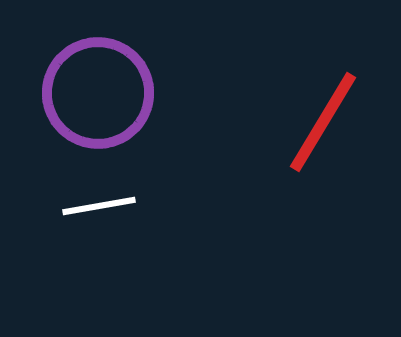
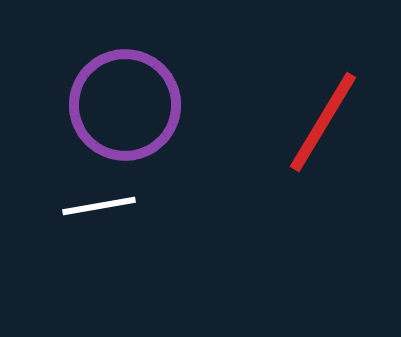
purple circle: moved 27 px right, 12 px down
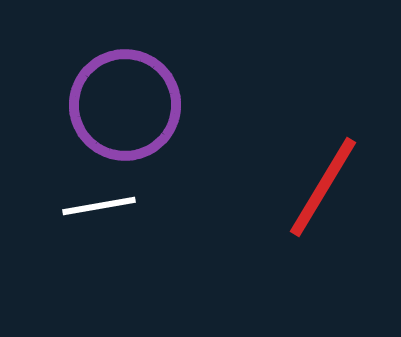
red line: moved 65 px down
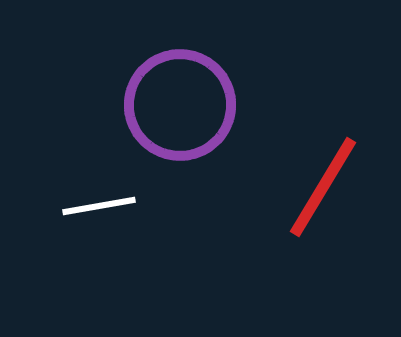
purple circle: moved 55 px right
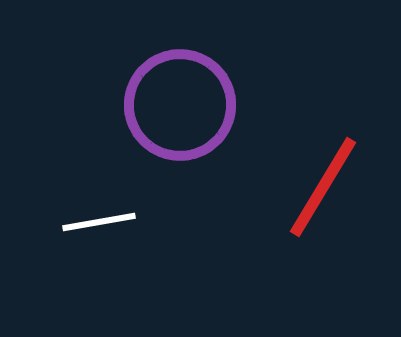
white line: moved 16 px down
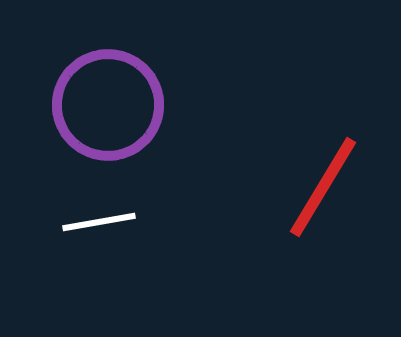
purple circle: moved 72 px left
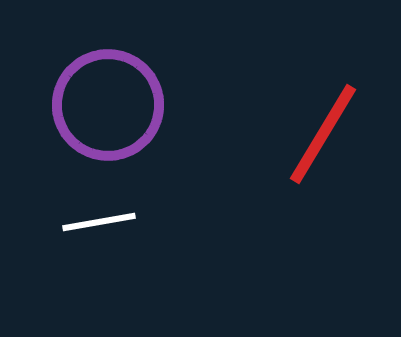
red line: moved 53 px up
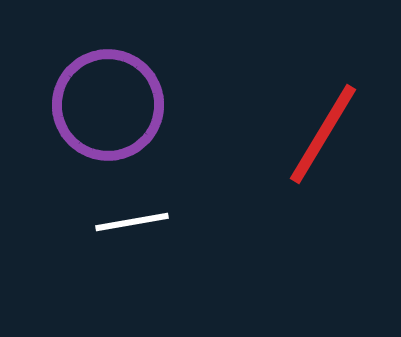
white line: moved 33 px right
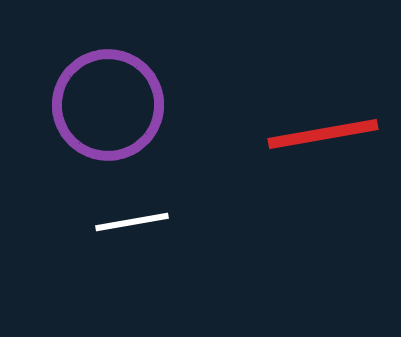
red line: rotated 49 degrees clockwise
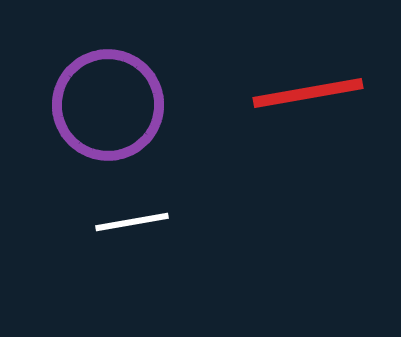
red line: moved 15 px left, 41 px up
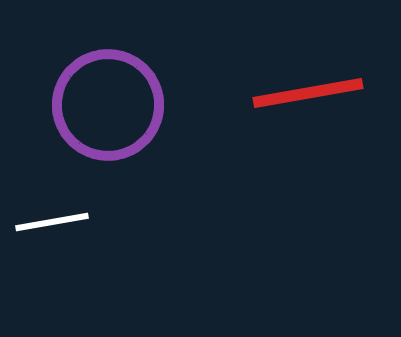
white line: moved 80 px left
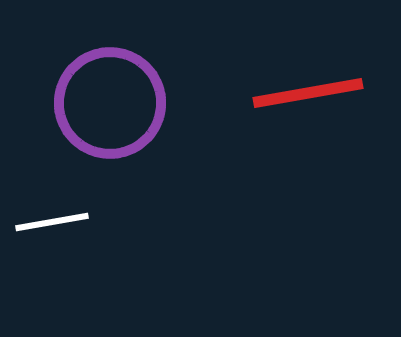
purple circle: moved 2 px right, 2 px up
